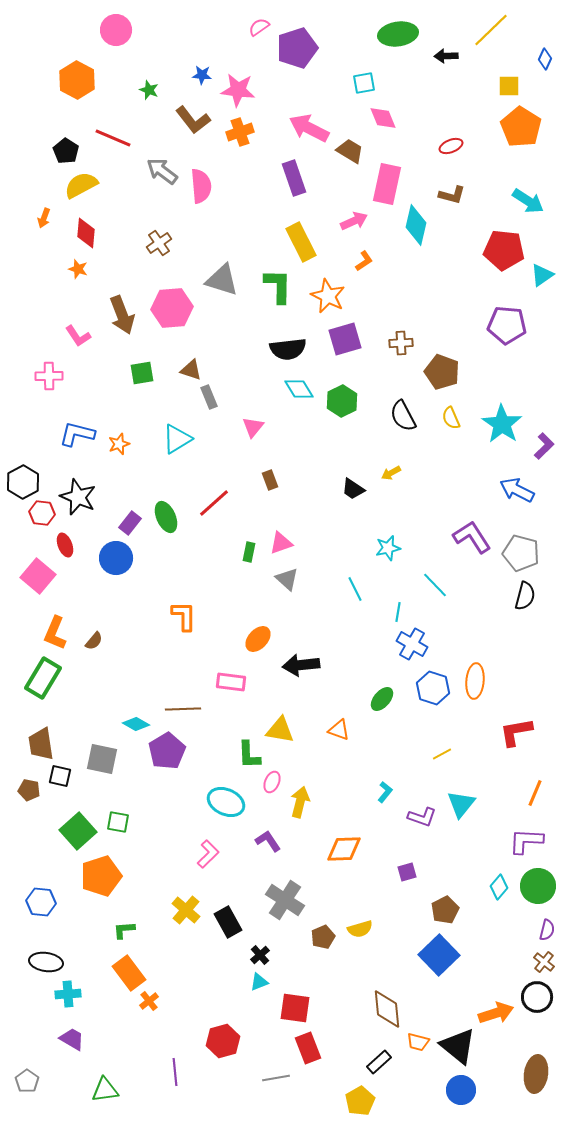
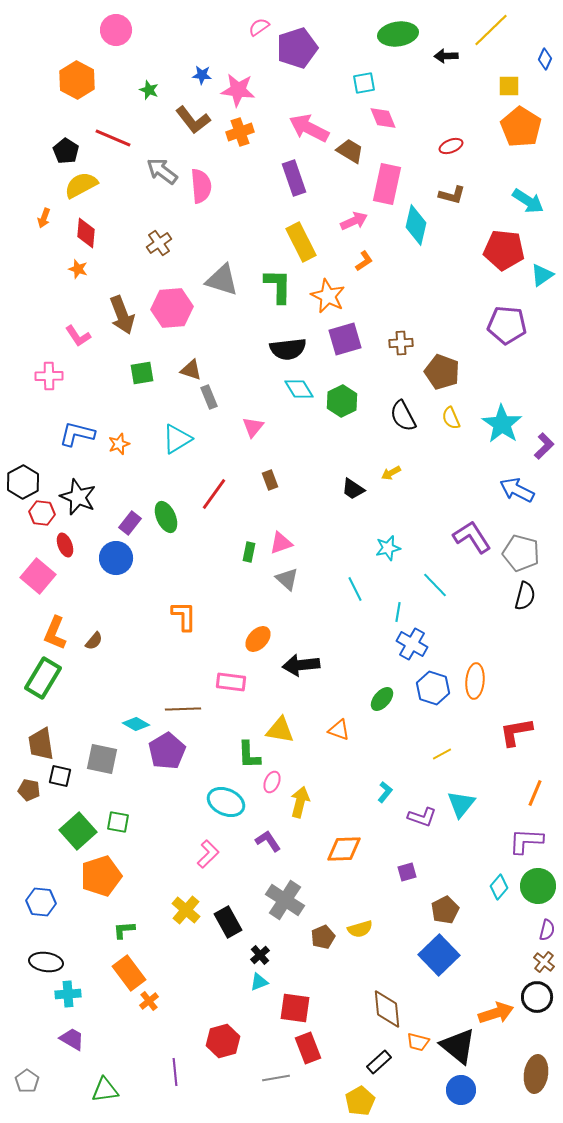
red line at (214, 503): moved 9 px up; rotated 12 degrees counterclockwise
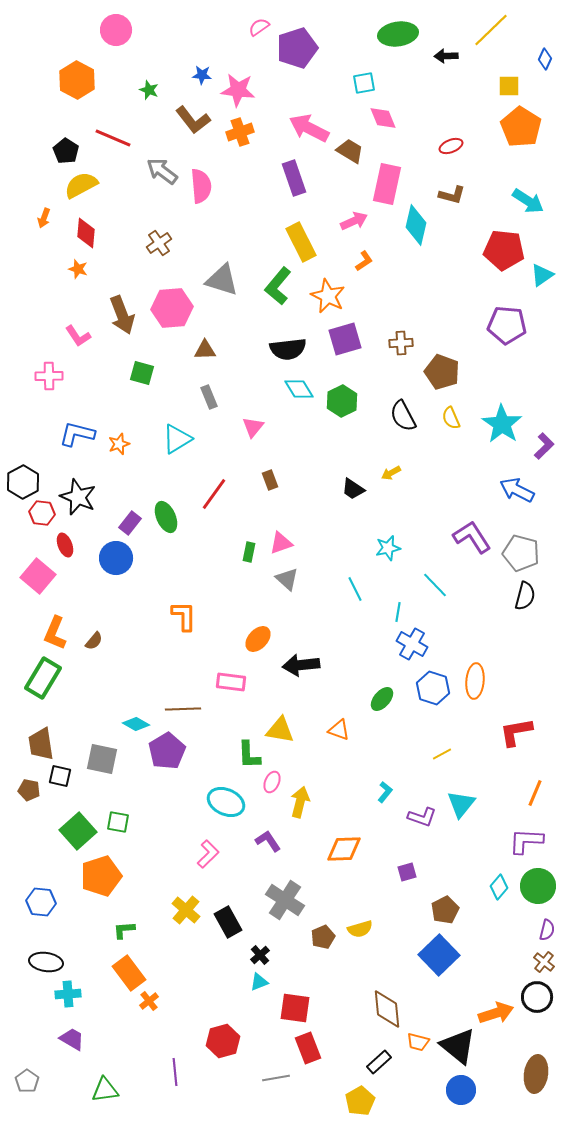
green L-shape at (278, 286): rotated 141 degrees counterclockwise
brown triangle at (191, 370): moved 14 px right, 20 px up; rotated 20 degrees counterclockwise
green square at (142, 373): rotated 25 degrees clockwise
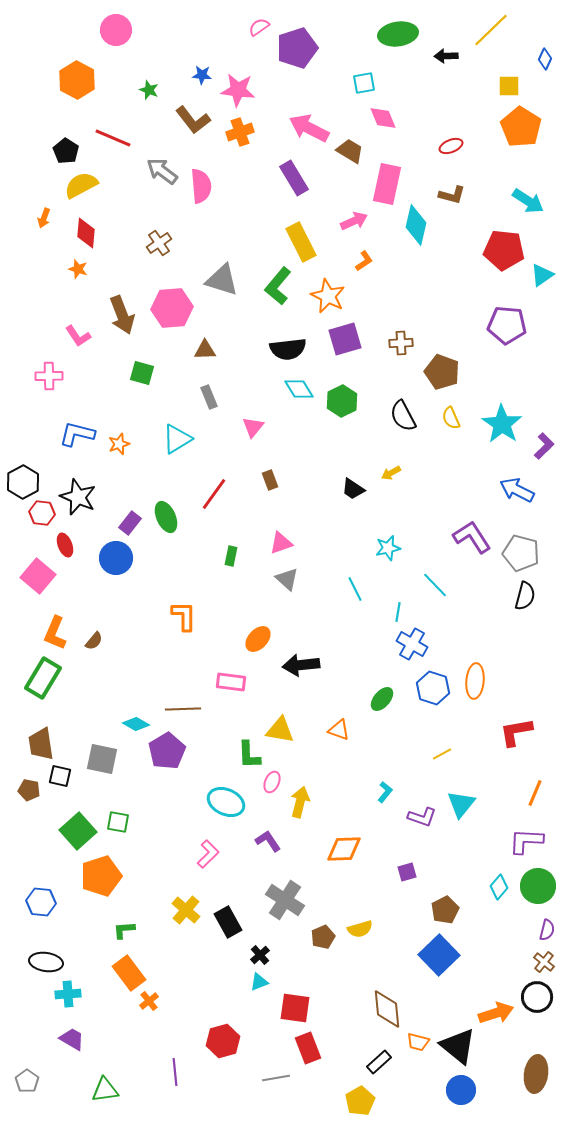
purple rectangle at (294, 178): rotated 12 degrees counterclockwise
green rectangle at (249, 552): moved 18 px left, 4 px down
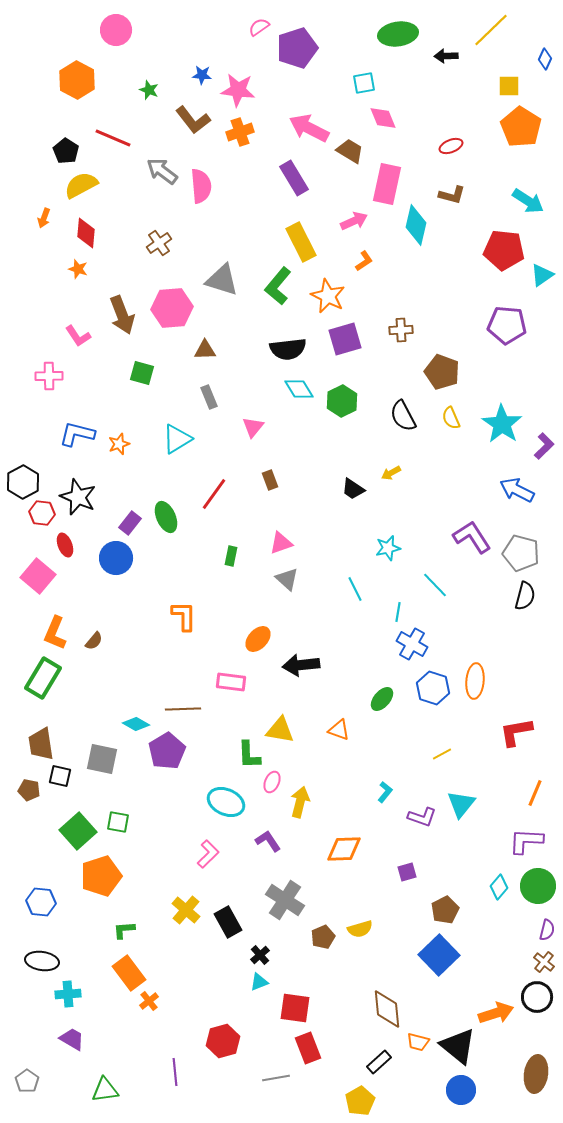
brown cross at (401, 343): moved 13 px up
black ellipse at (46, 962): moved 4 px left, 1 px up
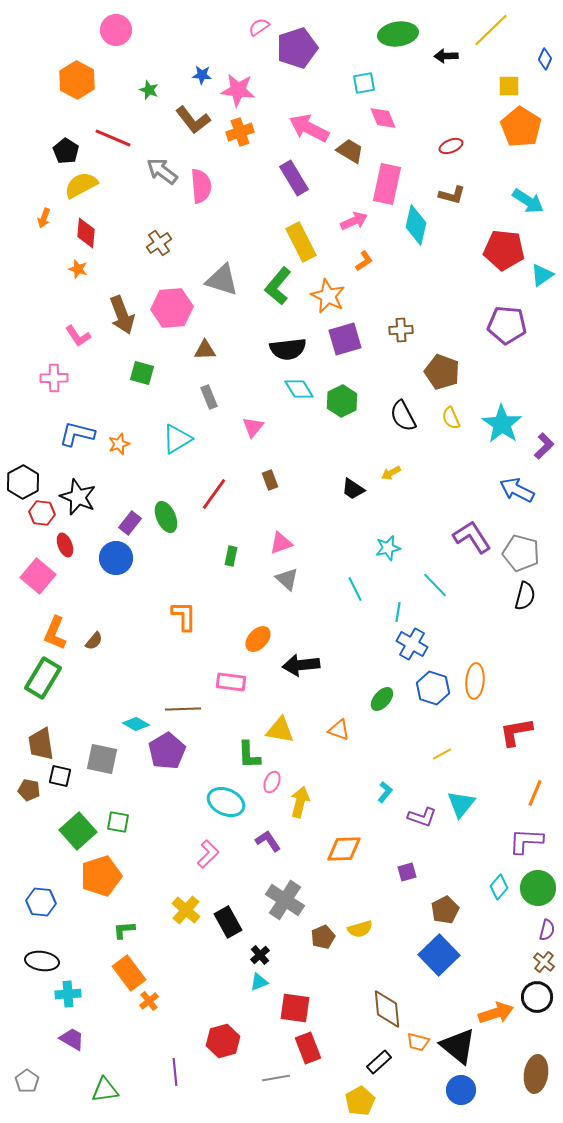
pink cross at (49, 376): moved 5 px right, 2 px down
green circle at (538, 886): moved 2 px down
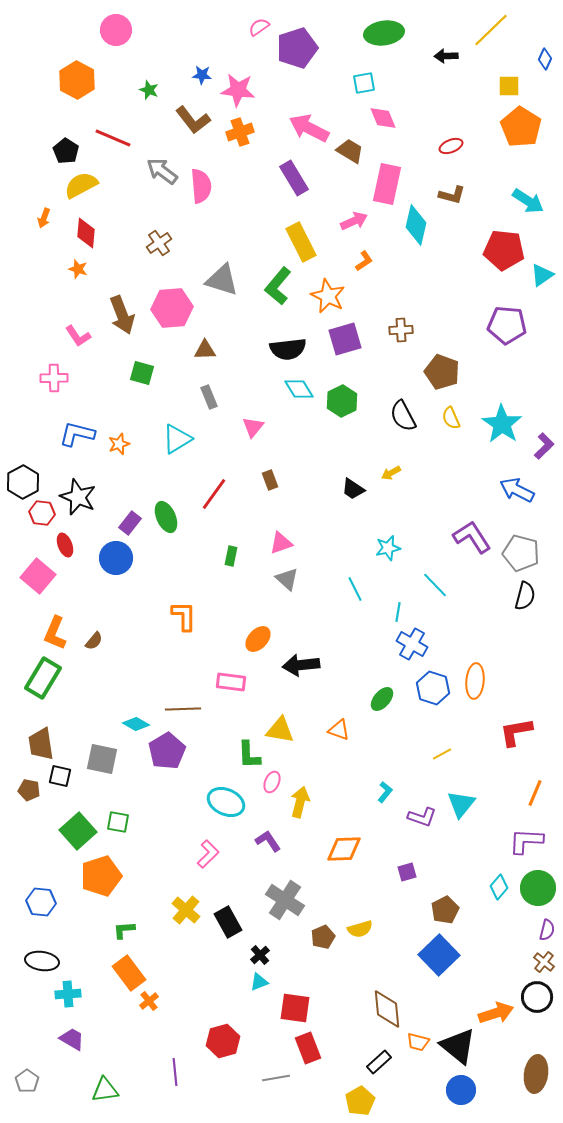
green ellipse at (398, 34): moved 14 px left, 1 px up
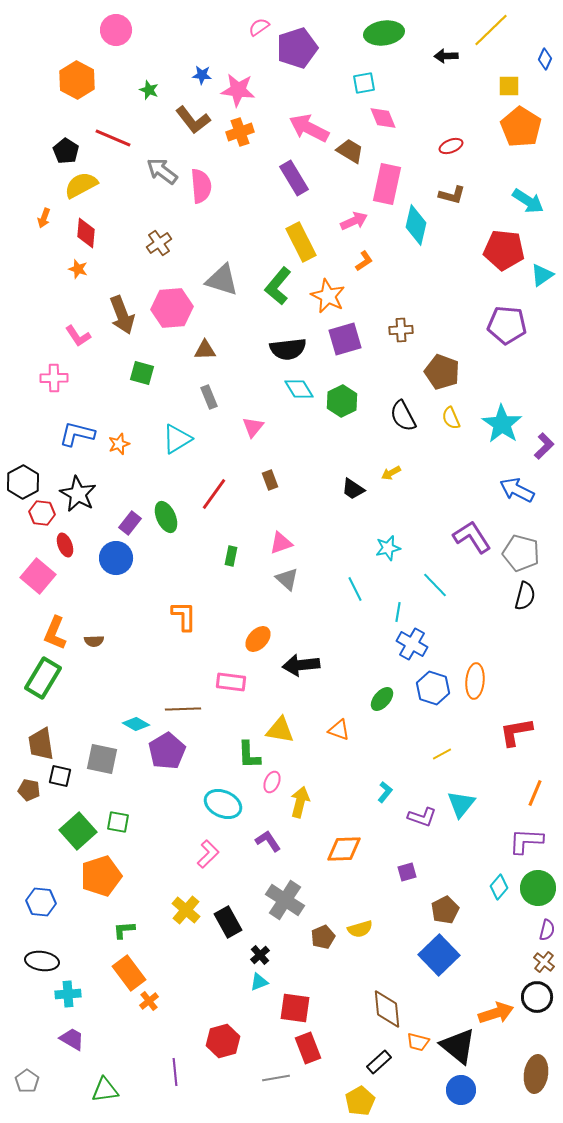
black star at (78, 497): moved 3 px up; rotated 6 degrees clockwise
brown semicircle at (94, 641): rotated 48 degrees clockwise
cyan ellipse at (226, 802): moved 3 px left, 2 px down
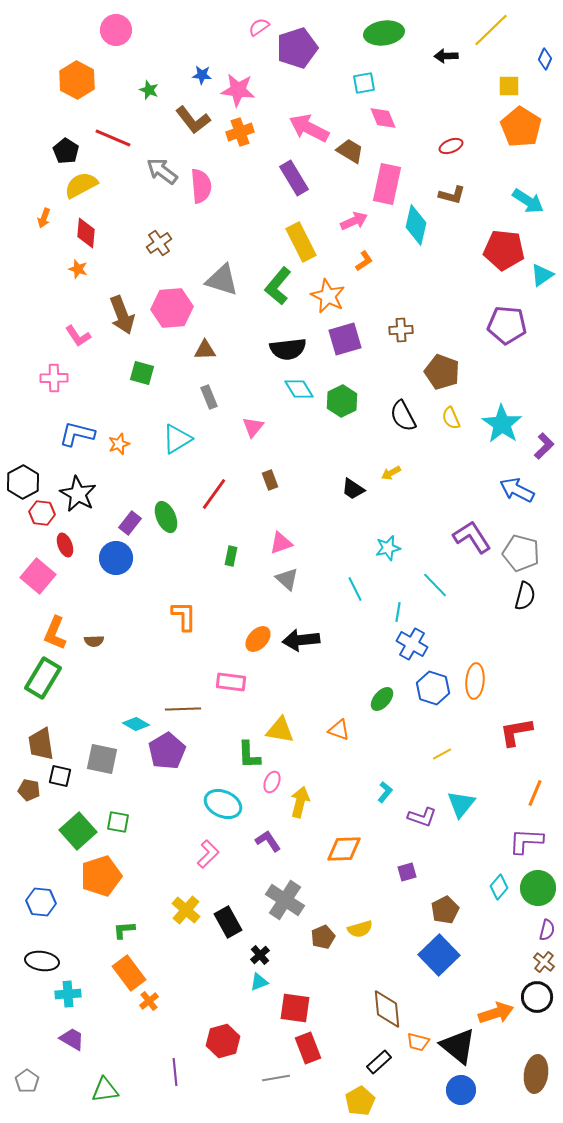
black arrow at (301, 665): moved 25 px up
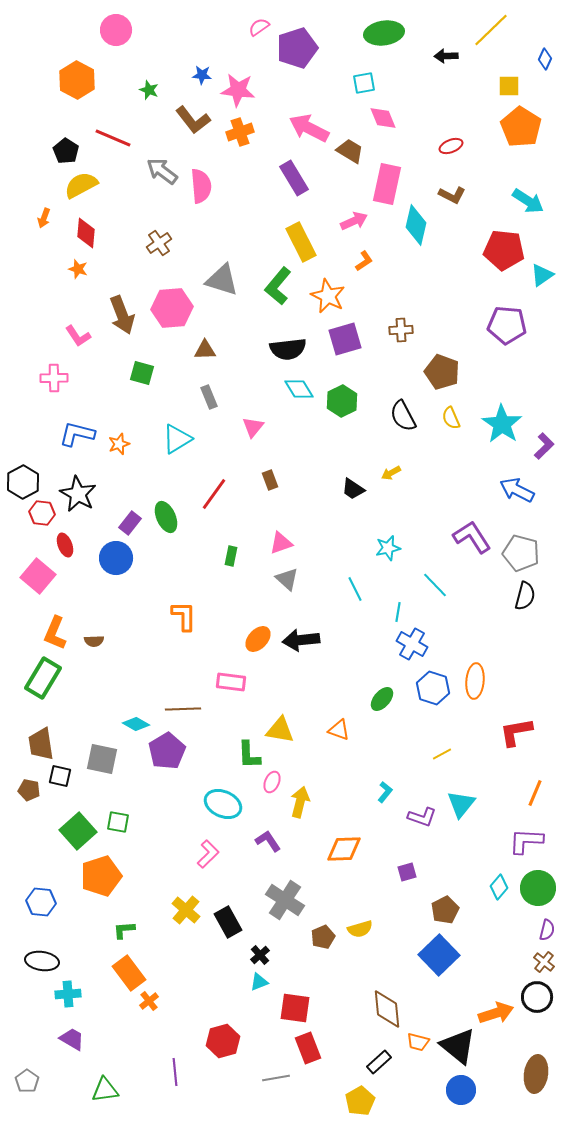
brown L-shape at (452, 195): rotated 12 degrees clockwise
